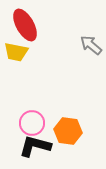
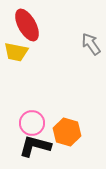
red ellipse: moved 2 px right
gray arrow: moved 1 px up; rotated 15 degrees clockwise
orange hexagon: moved 1 px left, 1 px down; rotated 8 degrees clockwise
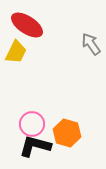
red ellipse: rotated 28 degrees counterclockwise
yellow trapezoid: rotated 75 degrees counterclockwise
pink circle: moved 1 px down
orange hexagon: moved 1 px down
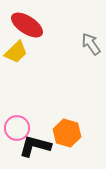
yellow trapezoid: rotated 20 degrees clockwise
pink circle: moved 15 px left, 4 px down
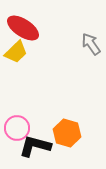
red ellipse: moved 4 px left, 3 px down
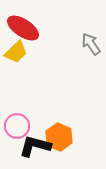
pink circle: moved 2 px up
orange hexagon: moved 8 px left, 4 px down; rotated 8 degrees clockwise
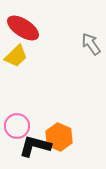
yellow trapezoid: moved 4 px down
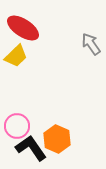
orange hexagon: moved 2 px left, 2 px down
black L-shape: moved 4 px left, 2 px down; rotated 40 degrees clockwise
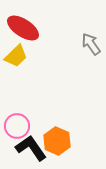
orange hexagon: moved 2 px down
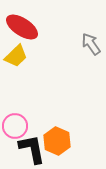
red ellipse: moved 1 px left, 1 px up
pink circle: moved 2 px left
black L-shape: moved 1 px right, 1 px down; rotated 24 degrees clockwise
